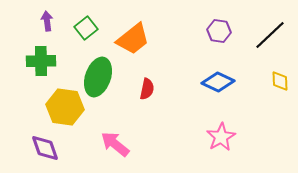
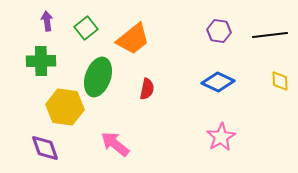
black line: rotated 36 degrees clockwise
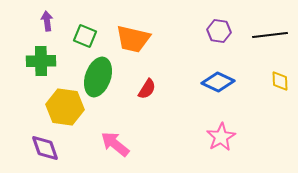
green square: moved 1 px left, 8 px down; rotated 30 degrees counterclockwise
orange trapezoid: rotated 51 degrees clockwise
red semicircle: rotated 20 degrees clockwise
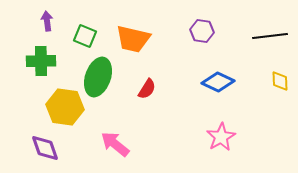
purple hexagon: moved 17 px left
black line: moved 1 px down
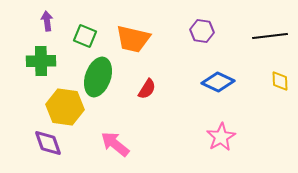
purple diamond: moved 3 px right, 5 px up
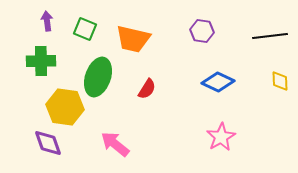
green square: moved 7 px up
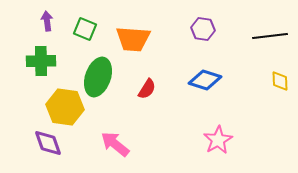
purple hexagon: moved 1 px right, 2 px up
orange trapezoid: rotated 9 degrees counterclockwise
blue diamond: moved 13 px left, 2 px up; rotated 8 degrees counterclockwise
pink star: moved 3 px left, 3 px down
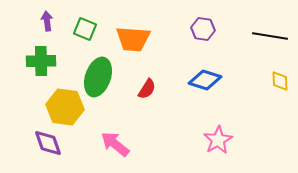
black line: rotated 16 degrees clockwise
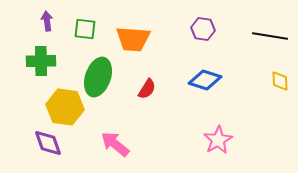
green square: rotated 15 degrees counterclockwise
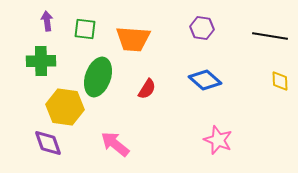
purple hexagon: moved 1 px left, 1 px up
blue diamond: rotated 24 degrees clockwise
pink star: rotated 20 degrees counterclockwise
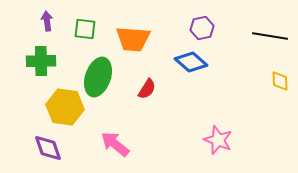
purple hexagon: rotated 20 degrees counterclockwise
blue diamond: moved 14 px left, 18 px up
purple diamond: moved 5 px down
